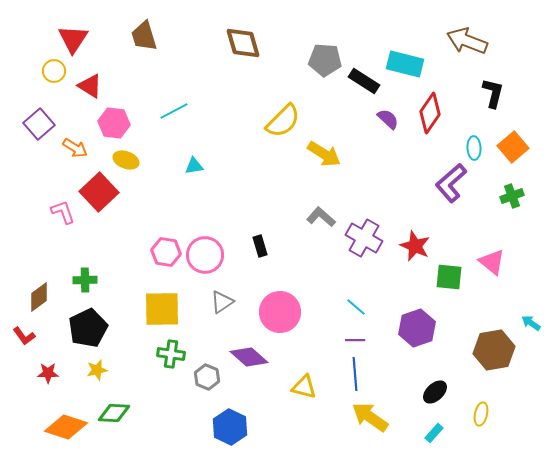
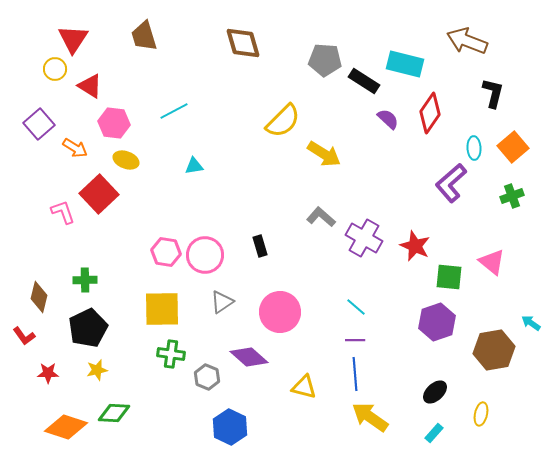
yellow circle at (54, 71): moved 1 px right, 2 px up
red square at (99, 192): moved 2 px down
brown diamond at (39, 297): rotated 40 degrees counterclockwise
purple hexagon at (417, 328): moved 20 px right, 6 px up
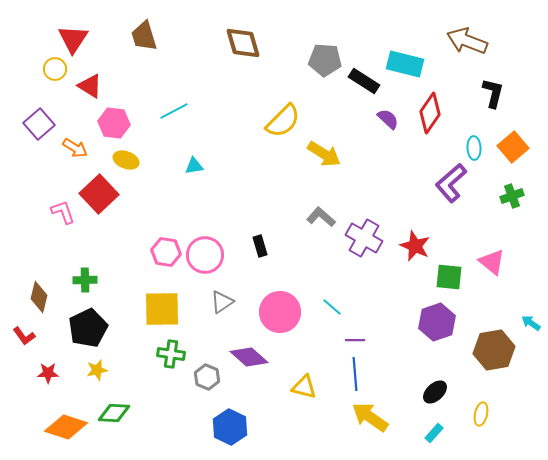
cyan line at (356, 307): moved 24 px left
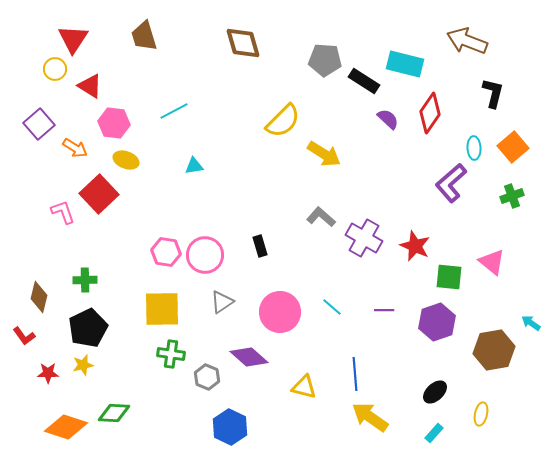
purple line at (355, 340): moved 29 px right, 30 px up
yellow star at (97, 370): moved 14 px left, 5 px up
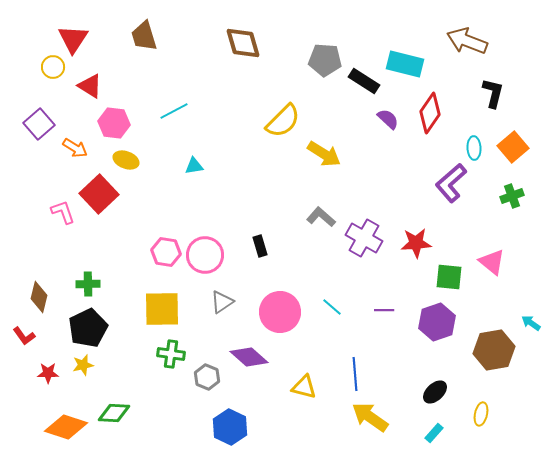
yellow circle at (55, 69): moved 2 px left, 2 px up
red star at (415, 246): moved 1 px right, 3 px up; rotated 28 degrees counterclockwise
green cross at (85, 280): moved 3 px right, 4 px down
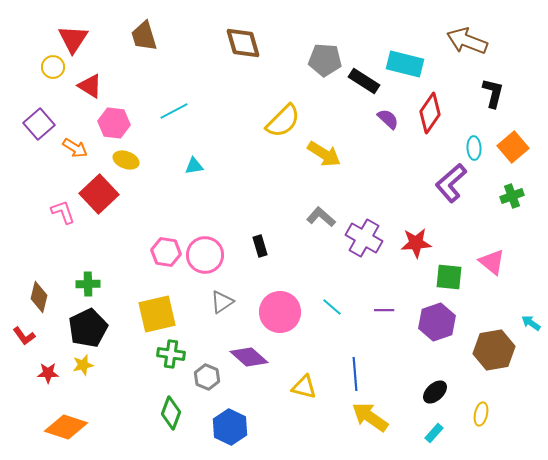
yellow square at (162, 309): moved 5 px left, 5 px down; rotated 12 degrees counterclockwise
green diamond at (114, 413): moved 57 px right; rotated 72 degrees counterclockwise
